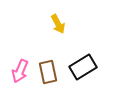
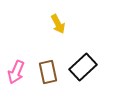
black rectangle: rotated 12 degrees counterclockwise
pink arrow: moved 4 px left, 1 px down
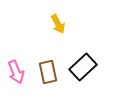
pink arrow: rotated 45 degrees counterclockwise
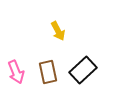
yellow arrow: moved 7 px down
black rectangle: moved 3 px down
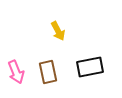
black rectangle: moved 7 px right, 3 px up; rotated 32 degrees clockwise
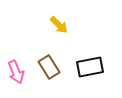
yellow arrow: moved 1 px right, 6 px up; rotated 18 degrees counterclockwise
brown rectangle: moved 1 px right, 5 px up; rotated 20 degrees counterclockwise
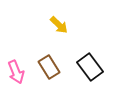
black rectangle: rotated 64 degrees clockwise
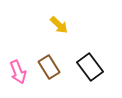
pink arrow: moved 2 px right
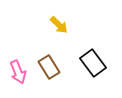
black rectangle: moved 3 px right, 4 px up
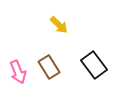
black rectangle: moved 1 px right, 2 px down
